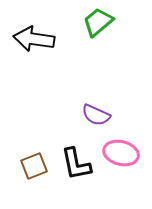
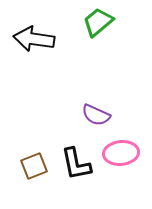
pink ellipse: rotated 20 degrees counterclockwise
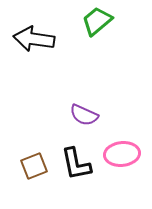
green trapezoid: moved 1 px left, 1 px up
purple semicircle: moved 12 px left
pink ellipse: moved 1 px right, 1 px down
